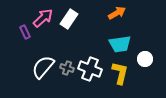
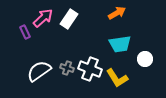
white semicircle: moved 4 px left, 4 px down; rotated 15 degrees clockwise
yellow L-shape: moved 3 px left, 5 px down; rotated 135 degrees clockwise
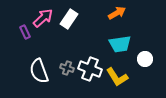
white semicircle: rotated 75 degrees counterclockwise
yellow L-shape: moved 1 px up
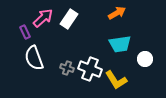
white semicircle: moved 5 px left, 13 px up
yellow L-shape: moved 1 px left, 3 px down
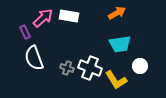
white rectangle: moved 3 px up; rotated 66 degrees clockwise
white circle: moved 5 px left, 7 px down
white cross: moved 1 px up
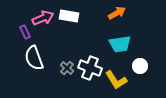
pink arrow: rotated 20 degrees clockwise
gray cross: rotated 24 degrees clockwise
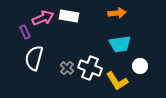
orange arrow: rotated 24 degrees clockwise
white semicircle: rotated 35 degrees clockwise
yellow L-shape: moved 1 px right, 1 px down
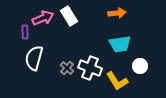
white rectangle: rotated 48 degrees clockwise
purple rectangle: rotated 24 degrees clockwise
